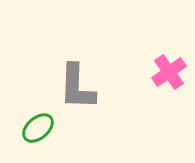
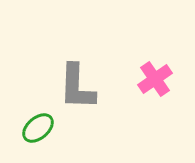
pink cross: moved 14 px left, 7 px down
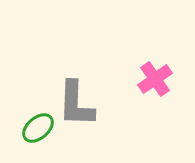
gray L-shape: moved 1 px left, 17 px down
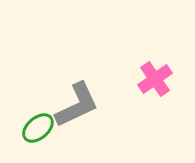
gray L-shape: moved 1 px right, 1 px down; rotated 117 degrees counterclockwise
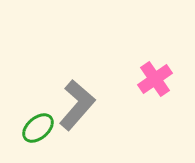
gray L-shape: rotated 24 degrees counterclockwise
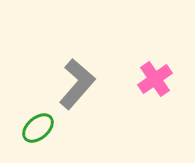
gray L-shape: moved 21 px up
